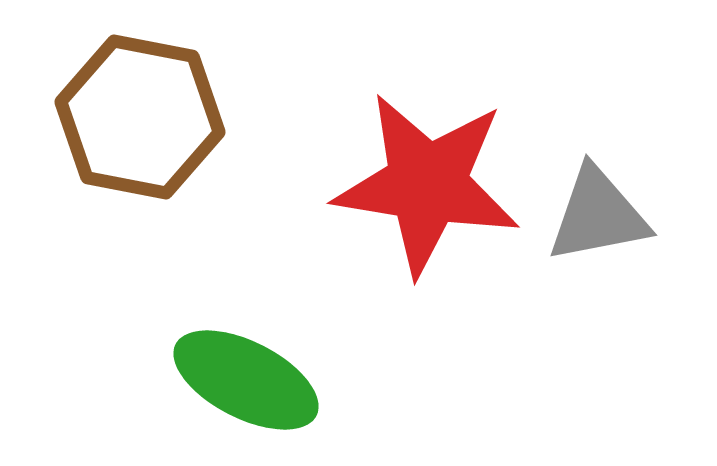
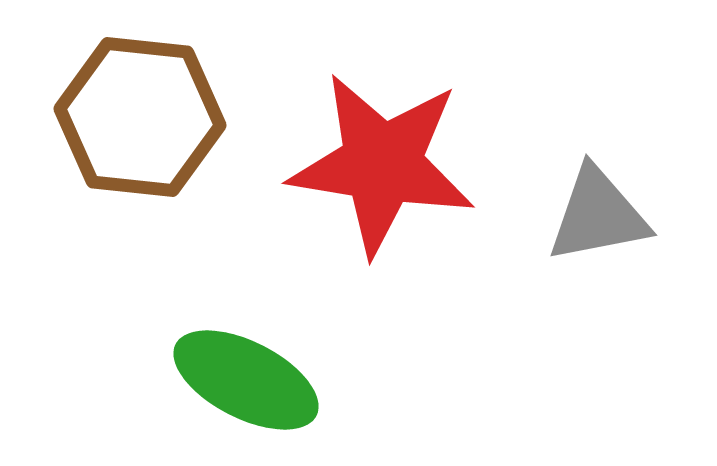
brown hexagon: rotated 5 degrees counterclockwise
red star: moved 45 px left, 20 px up
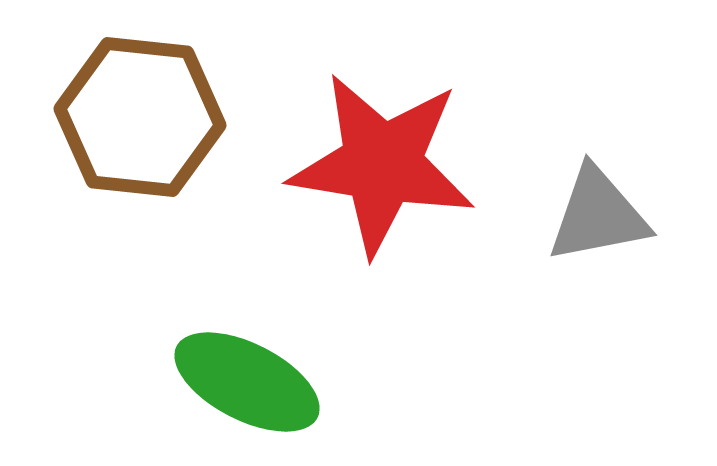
green ellipse: moved 1 px right, 2 px down
